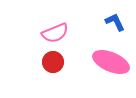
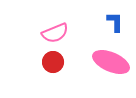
blue L-shape: rotated 25 degrees clockwise
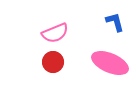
blue L-shape: rotated 15 degrees counterclockwise
pink ellipse: moved 1 px left, 1 px down
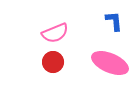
blue L-shape: moved 1 px left, 1 px up; rotated 10 degrees clockwise
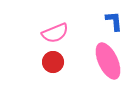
pink ellipse: moved 2 px left, 2 px up; rotated 42 degrees clockwise
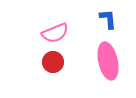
blue L-shape: moved 6 px left, 2 px up
pink ellipse: rotated 12 degrees clockwise
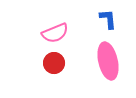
red circle: moved 1 px right, 1 px down
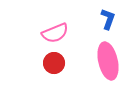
blue L-shape: rotated 25 degrees clockwise
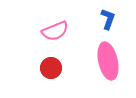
pink semicircle: moved 2 px up
red circle: moved 3 px left, 5 px down
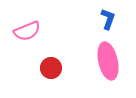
pink semicircle: moved 28 px left
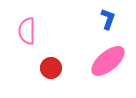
pink semicircle: rotated 112 degrees clockwise
pink ellipse: rotated 63 degrees clockwise
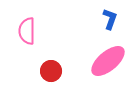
blue L-shape: moved 2 px right
red circle: moved 3 px down
